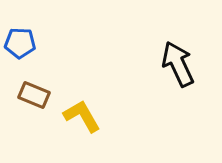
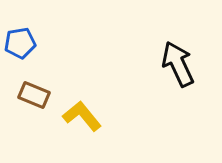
blue pentagon: rotated 12 degrees counterclockwise
yellow L-shape: rotated 9 degrees counterclockwise
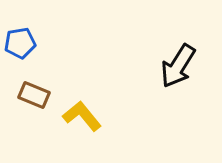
black arrow: moved 2 px down; rotated 123 degrees counterclockwise
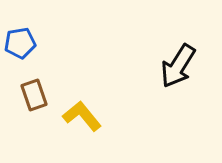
brown rectangle: rotated 48 degrees clockwise
